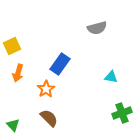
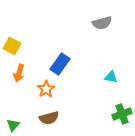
gray semicircle: moved 5 px right, 5 px up
yellow square: rotated 36 degrees counterclockwise
orange arrow: moved 1 px right
green cross: moved 1 px down
brown semicircle: rotated 120 degrees clockwise
green triangle: rotated 24 degrees clockwise
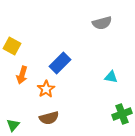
blue rectangle: moved 1 px up; rotated 10 degrees clockwise
orange arrow: moved 3 px right, 2 px down
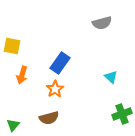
yellow square: rotated 18 degrees counterclockwise
blue rectangle: rotated 10 degrees counterclockwise
cyan triangle: rotated 32 degrees clockwise
orange star: moved 9 px right
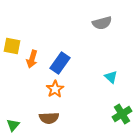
orange arrow: moved 10 px right, 16 px up
green cross: rotated 12 degrees counterclockwise
brown semicircle: rotated 12 degrees clockwise
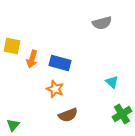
blue rectangle: rotated 70 degrees clockwise
cyan triangle: moved 1 px right, 5 px down
orange star: rotated 18 degrees counterclockwise
brown semicircle: moved 19 px right, 3 px up; rotated 18 degrees counterclockwise
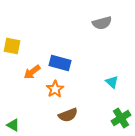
orange arrow: moved 13 px down; rotated 36 degrees clockwise
orange star: rotated 18 degrees clockwise
green cross: moved 1 px left, 4 px down
green triangle: rotated 40 degrees counterclockwise
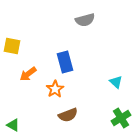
gray semicircle: moved 17 px left, 3 px up
blue rectangle: moved 5 px right, 1 px up; rotated 60 degrees clockwise
orange arrow: moved 4 px left, 2 px down
cyan triangle: moved 4 px right
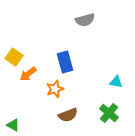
yellow square: moved 2 px right, 11 px down; rotated 24 degrees clockwise
cyan triangle: rotated 32 degrees counterclockwise
orange star: rotated 12 degrees clockwise
green cross: moved 12 px left, 5 px up; rotated 18 degrees counterclockwise
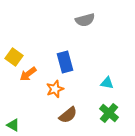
cyan triangle: moved 9 px left, 1 px down
brown semicircle: rotated 18 degrees counterclockwise
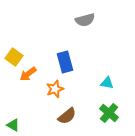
brown semicircle: moved 1 px left, 1 px down
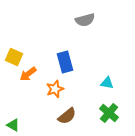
yellow square: rotated 12 degrees counterclockwise
